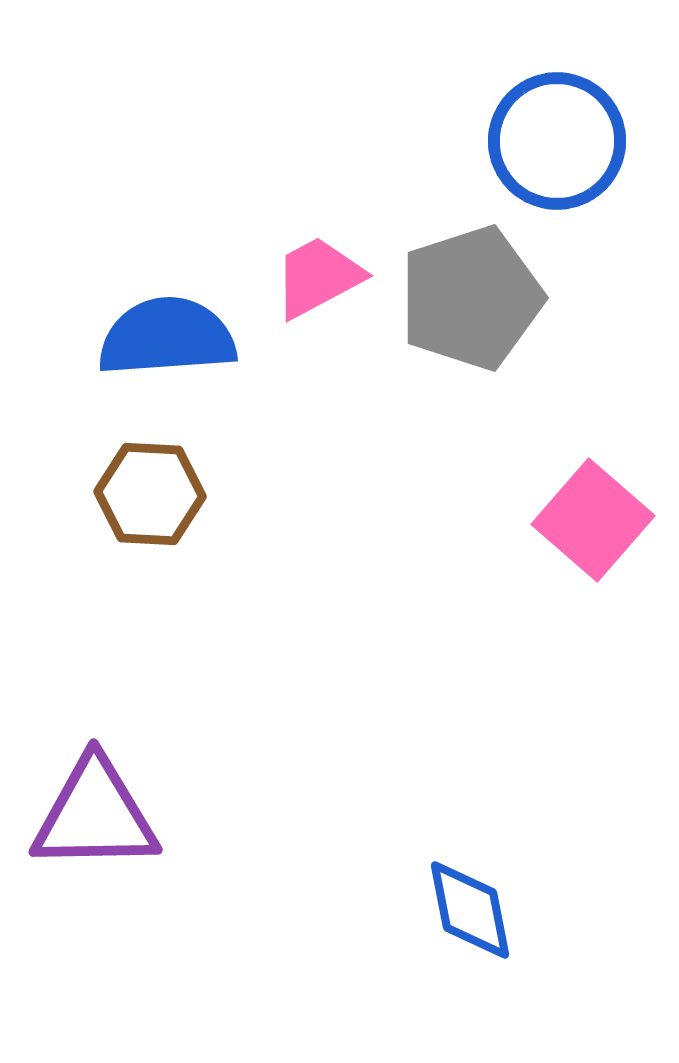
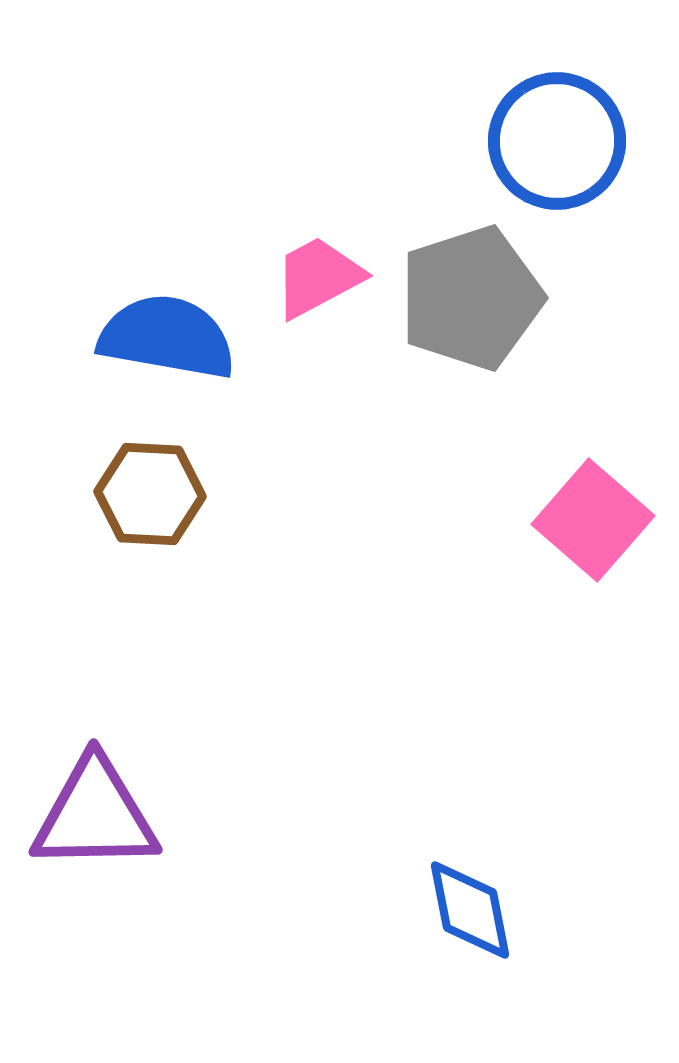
blue semicircle: rotated 14 degrees clockwise
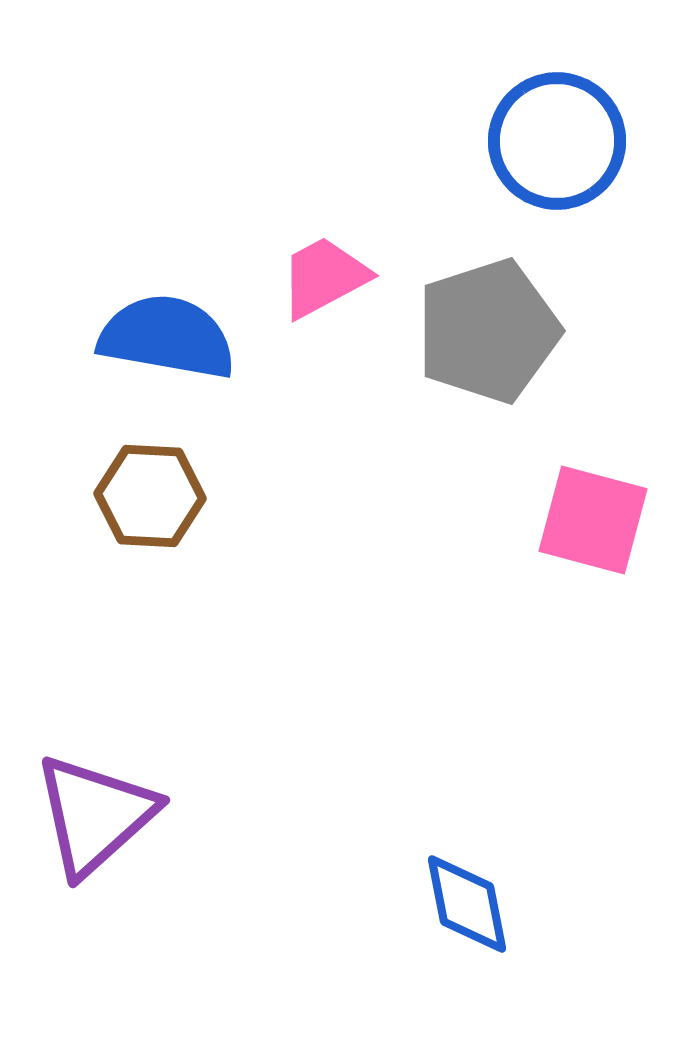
pink trapezoid: moved 6 px right
gray pentagon: moved 17 px right, 33 px down
brown hexagon: moved 2 px down
pink square: rotated 26 degrees counterclockwise
purple triangle: rotated 41 degrees counterclockwise
blue diamond: moved 3 px left, 6 px up
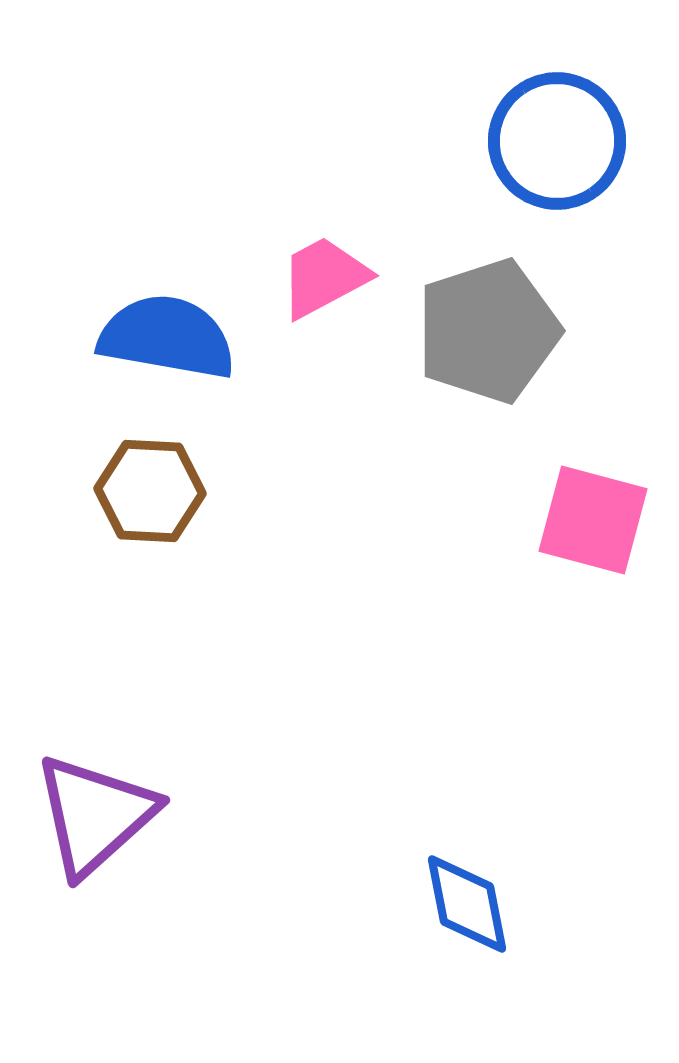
brown hexagon: moved 5 px up
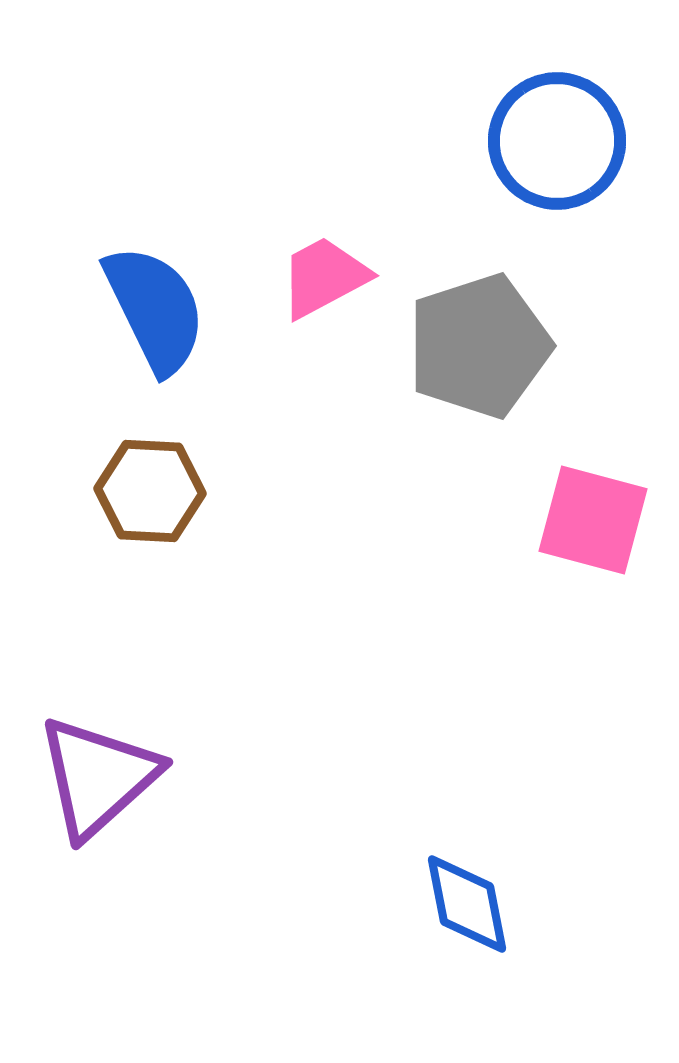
gray pentagon: moved 9 px left, 15 px down
blue semicircle: moved 12 px left, 28 px up; rotated 54 degrees clockwise
purple triangle: moved 3 px right, 38 px up
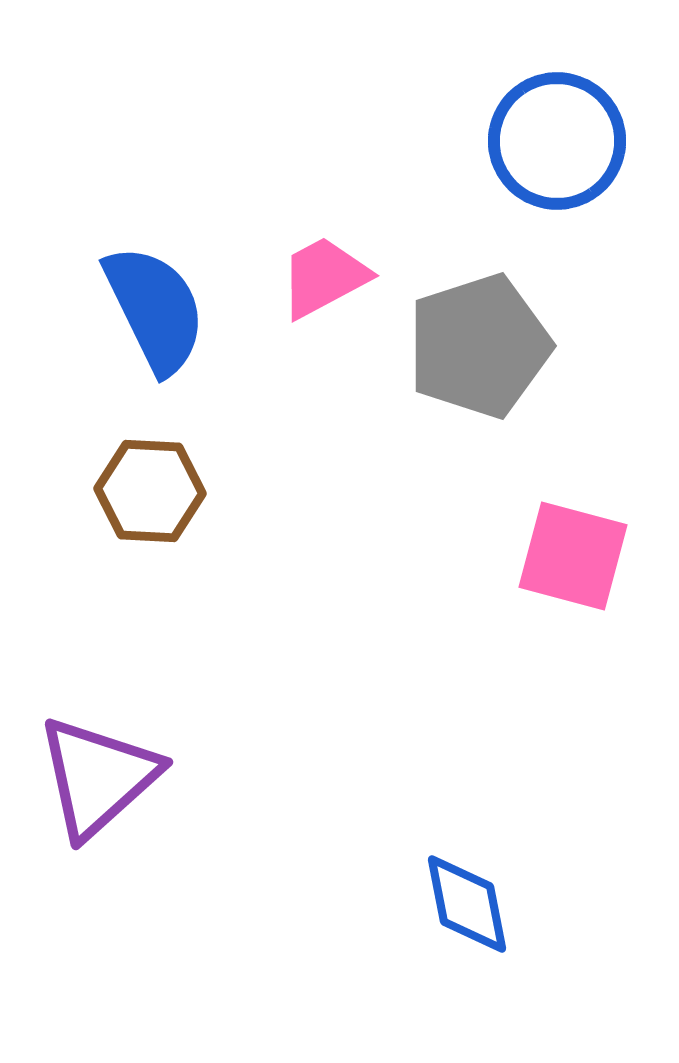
pink square: moved 20 px left, 36 px down
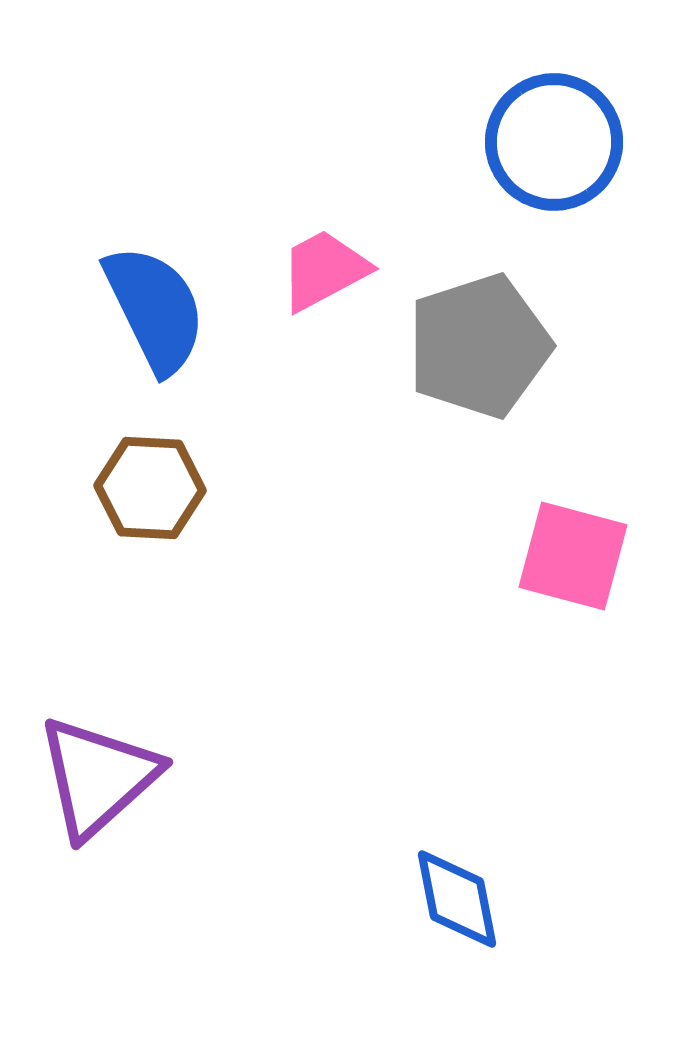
blue circle: moved 3 px left, 1 px down
pink trapezoid: moved 7 px up
brown hexagon: moved 3 px up
blue diamond: moved 10 px left, 5 px up
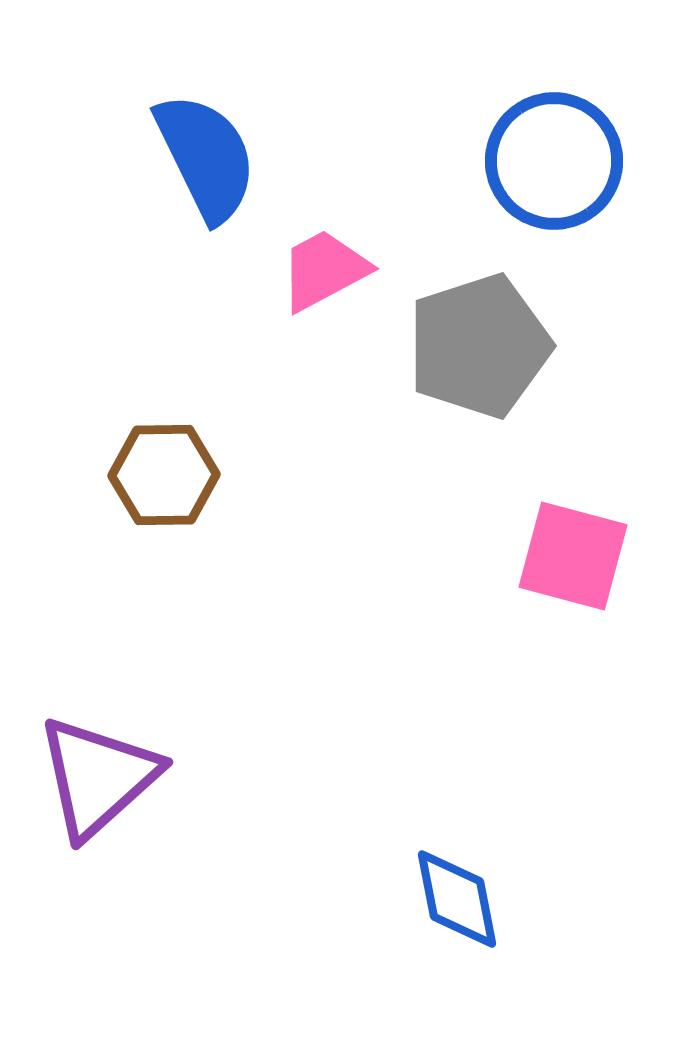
blue circle: moved 19 px down
blue semicircle: moved 51 px right, 152 px up
brown hexagon: moved 14 px right, 13 px up; rotated 4 degrees counterclockwise
